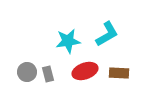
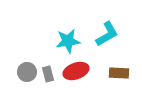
red ellipse: moved 9 px left
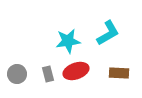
cyan L-shape: moved 1 px right, 1 px up
gray circle: moved 10 px left, 2 px down
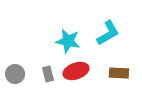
cyan star: rotated 20 degrees clockwise
gray circle: moved 2 px left
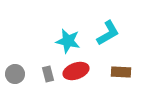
brown rectangle: moved 2 px right, 1 px up
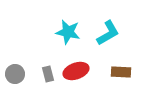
cyan star: moved 9 px up
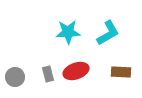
cyan star: rotated 15 degrees counterclockwise
gray circle: moved 3 px down
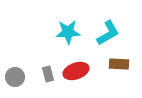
brown rectangle: moved 2 px left, 8 px up
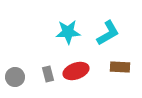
brown rectangle: moved 1 px right, 3 px down
